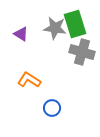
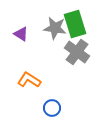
gray cross: moved 5 px left; rotated 20 degrees clockwise
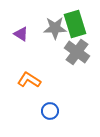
gray star: rotated 10 degrees counterclockwise
blue circle: moved 2 px left, 3 px down
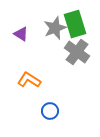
gray star: rotated 20 degrees counterclockwise
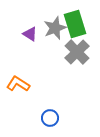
purple triangle: moved 9 px right
gray cross: rotated 10 degrees clockwise
orange L-shape: moved 11 px left, 4 px down
blue circle: moved 7 px down
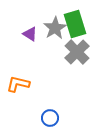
gray star: rotated 10 degrees counterclockwise
orange L-shape: rotated 20 degrees counterclockwise
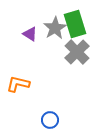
blue circle: moved 2 px down
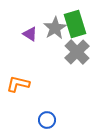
blue circle: moved 3 px left
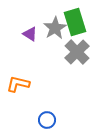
green rectangle: moved 2 px up
